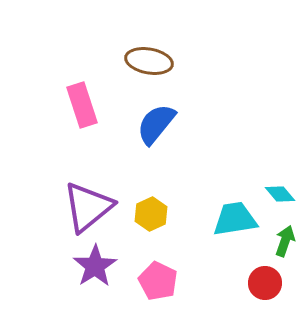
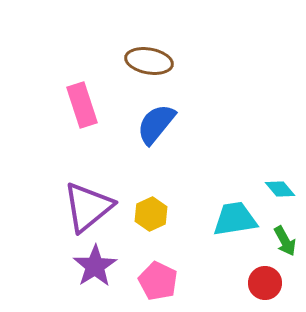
cyan diamond: moved 5 px up
green arrow: rotated 132 degrees clockwise
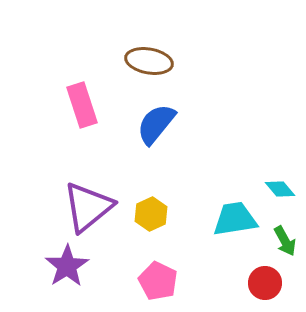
purple star: moved 28 px left
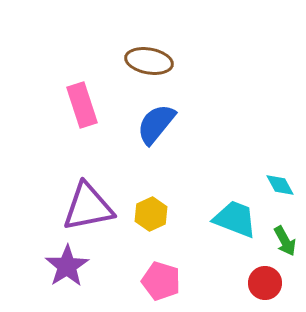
cyan diamond: moved 4 px up; rotated 12 degrees clockwise
purple triangle: rotated 28 degrees clockwise
cyan trapezoid: rotated 30 degrees clockwise
pink pentagon: moved 3 px right; rotated 9 degrees counterclockwise
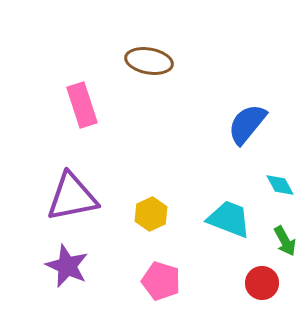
blue semicircle: moved 91 px right
purple triangle: moved 16 px left, 10 px up
cyan trapezoid: moved 6 px left
purple star: rotated 15 degrees counterclockwise
red circle: moved 3 px left
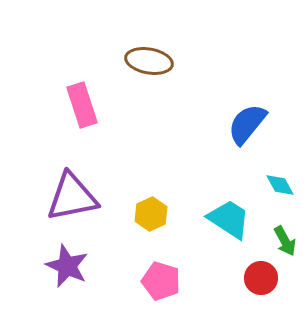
cyan trapezoid: rotated 12 degrees clockwise
red circle: moved 1 px left, 5 px up
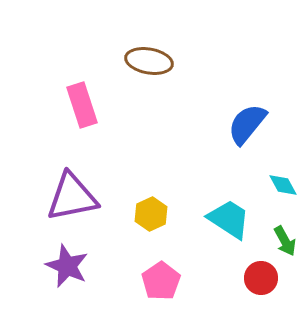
cyan diamond: moved 3 px right
pink pentagon: rotated 21 degrees clockwise
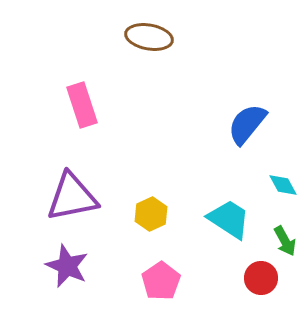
brown ellipse: moved 24 px up
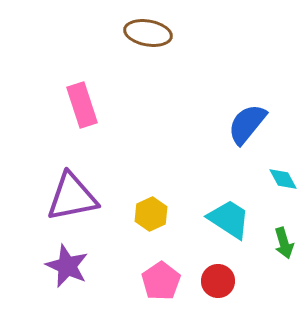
brown ellipse: moved 1 px left, 4 px up
cyan diamond: moved 6 px up
green arrow: moved 1 px left, 2 px down; rotated 12 degrees clockwise
red circle: moved 43 px left, 3 px down
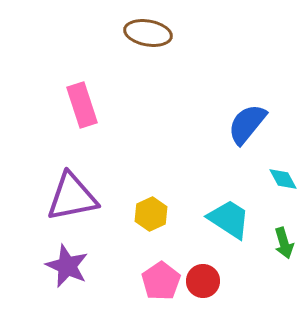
red circle: moved 15 px left
